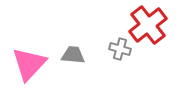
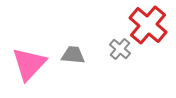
red cross: rotated 12 degrees counterclockwise
gray cross: rotated 25 degrees clockwise
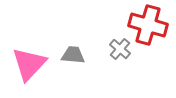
red cross: rotated 24 degrees counterclockwise
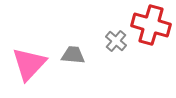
red cross: moved 3 px right
gray cross: moved 4 px left, 8 px up
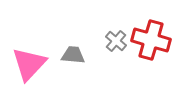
red cross: moved 15 px down
